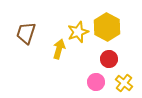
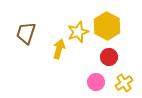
yellow hexagon: moved 1 px up
red circle: moved 2 px up
yellow cross: rotated 18 degrees clockwise
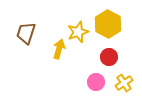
yellow hexagon: moved 1 px right, 2 px up
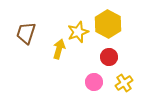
pink circle: moved 2 px left
